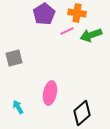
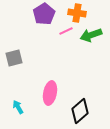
pink line: moved 1 px left
black diamond: moved 2 px left, 2 px up
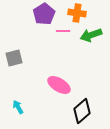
pink line: moved 3 px left; rotated 24 degrees clockwise
pink ellipse: moved 9 px right, 8 px up; rotated 70 degrees counterclockwise
black diamond: moved 2 px right
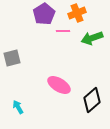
orange cross: rotated 30 degrees counterclockwise
green arrow: moved 1 px right, 3 px down
gray square: moved 2 px left
black diamond: moved 10 px right, 11 px up
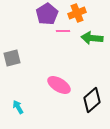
purple pentagon: moved 3 px right
green arrow: rotated 25 degrees clockwise
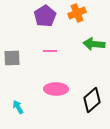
purple pentagon: moved 2 px left, 2 px down
pink line: moved 13 px left, 20 px down
green arrow: moved 2 px right, 6 px down
gray square: rotated 12 degrees clockwise
pink ellipse: moved 3 px left, 4 px down; rotated 30 degrees counterclockwise
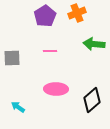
cyan arrow: rotated 24 degrees counterclockwise
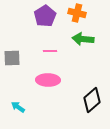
orange cross: rotated 36 degrees clockwise
green arrow: moved 11 px left, 5 px up
pink ellipse: moved 8 px left, 9 px up
